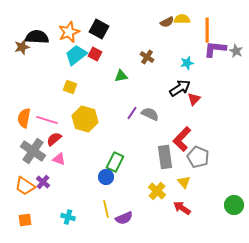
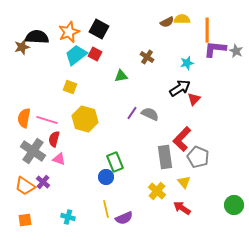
red semicircle: rotated 35 degrees counterclockwise
green rectangle: rotated 48 degrees counterclockwise
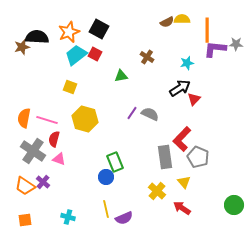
gray star: moved 7 px up; rotated 24 degrees counterclockwise
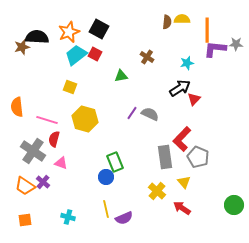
brown semicircle: rotated 56 degrees counterclockwise
orange semicircle: moved 7 px left, 11 px up; rotated 18 degrees counterclockwise
pink triangle: moved 2 px right, 4 px down
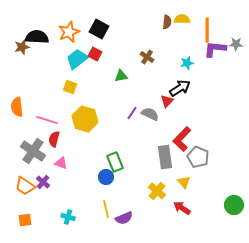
cyan trapezoid: moved 1 px right, 4 px down
red triangle: moved 27 px left, 2 px down
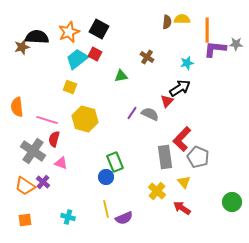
green circle: moved 2 px left, 3 px up
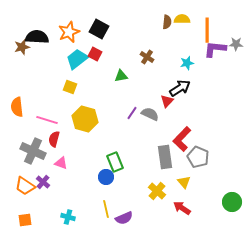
gray cross: rotated 10 degrees counterclockwise
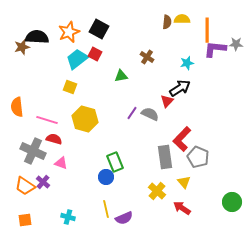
red semicircle: rotated 91 degrees clockwise
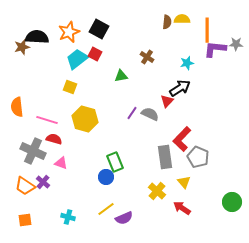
yellow line: rotated 66 degrees clockwise
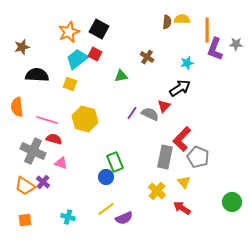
black semicircle: moved 38 px down
purple L-shape: rotated 75 degrees counterclockwise
yellow square: moved 3 px up
red triangle: moved 3 px left, 5 px down
gray rectangle: rotated 20 degrees clockwise
